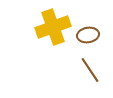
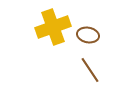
brown ellipse: rotated 20 degrees clockwise
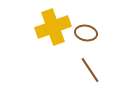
brown ellipse: moved 2 px left, 2 px up
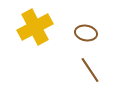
yellow cross: moved 18 px left; rotated 8 degrees counterclockwise
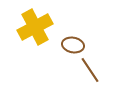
brown ellipse: moved 13 px left, 12 px down
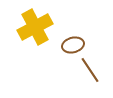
brown ellipse: rotated 25 degrees counterclockwise
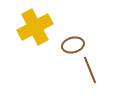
brown line: rotated 12 degrees clockwise
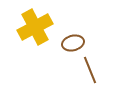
brown ellipse: moved 2 px up
